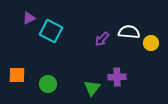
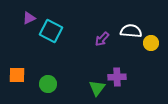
white semicircle: moved 2 px right, 1 px up
green triangle: moved 5 px right
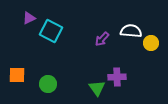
green triangle: rotated 12 degrees counterclockwise
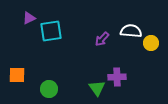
cyan square: rotated 35 degrees counterclockwise
green circle: moved 1 px right, 5 px down
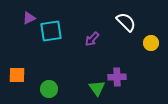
white semicircle: moved 5 px left, 9 px up; rotated 40 degrees clockwise
purple arrow: moved 10 px left
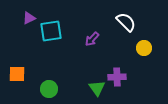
yellow circle: moved 7 px left, 5 px down
orange square: moved 1 px up
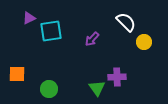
yellow circle: moved 6 px up
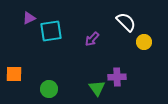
orange square: moved 3 px left
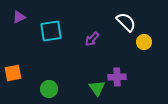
purple triangle: moved 10 px left, 1 px up
orange square: moved 1 px left, 1 px up; rotated 12 degrees counterclockwise
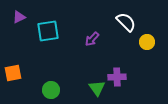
cyan square: moved 3 px left
yellow circle: moved 3 px right
green circle: moved 2 px right, 1 px down
